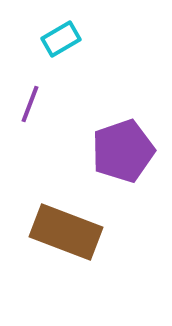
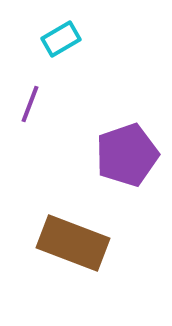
purple pentagon: moved 4 px right, 4 px down
brown rectangle: moved 7 px right, 11 px down
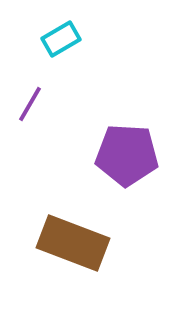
purple line: rotated 9 degrees clockwise
purple pentagon: rotated 22 degrees clockwise
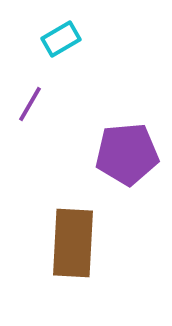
purple pentagon: moved 1 px up; rotated 8 degrees counterclockwise
brown rectangle: rotated 72 degrees clockwise
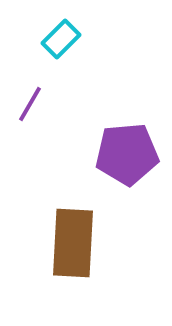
cyan rectangle: rotated 15 degrees counterclockwise
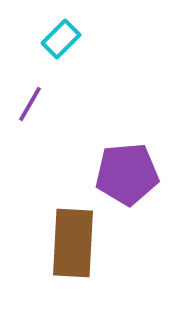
purple pentagon: moved 20 px down
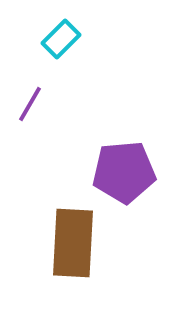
purple pentagon: moved 3 px left, 2 px up
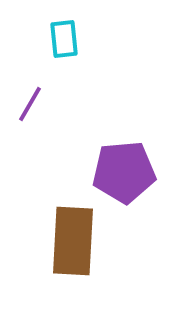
cyan rectangle: moved 3 px right; rotated 51 degrees counterclockwise
brown rectangle: moved 2 px up
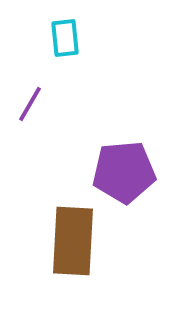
cyan rectangle: moved 1 px right, 1 px up
